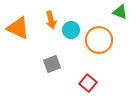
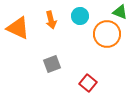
cyan circle: moved 9 px right, 14 px up
orange circle: moved 8 px right, 6 px up
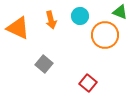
orange circle: moved 2 px left, 1 px down
gray square: moved 8 px left; rotated 30 degrees counterclockwise
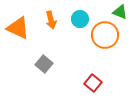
cyan circle: moved 3 px down
red square: moved 5 px right
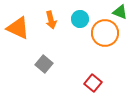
orange circle: moved 2 px up
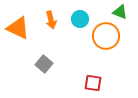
orange circle: moved 1 px right, 3 px down
red square: rotated 30 degrees counterclockwise
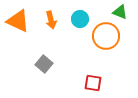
orange triangle: moved 7 px up
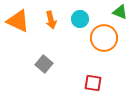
orange circle: moved 2 px left, 2 px down
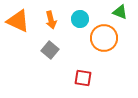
gray square: moved 6 px right, 14 px up
red square: moved 10 px left, 5 px up
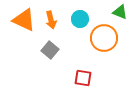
orange triangle: moved 6 px right, 1 px up
